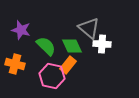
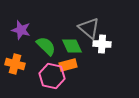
orange rectangle: rotated 36 degrees clockwise
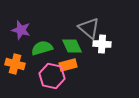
green semicircle: moved 4 px left, 2 px down; rotated 60 degrees counterclockwise
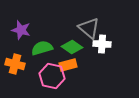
green diamond: moved 1 px down; rotated 30 degrees counterclockwise
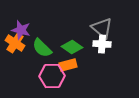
gray triangle: moved 13 px right
green semicircle: rotated 120 degrees counterclockwise
orange cross: moved 21 px up; rotated 18 degrees clockwise
pink hexagon: rotated 15 degrees counterclockwise
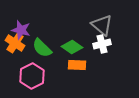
gray triangle: moved 3 px up
white cross: rotated 18 degrees counterclockwise
orange rectangle: moved 9 px right; rotated 18 degrees clockwise
pink hexagon: moved 20 px left; rotated 25 degrees counterclockwise
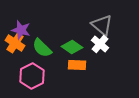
white cross: moved 2 px left; rotated 36 degrees counterclockwise
